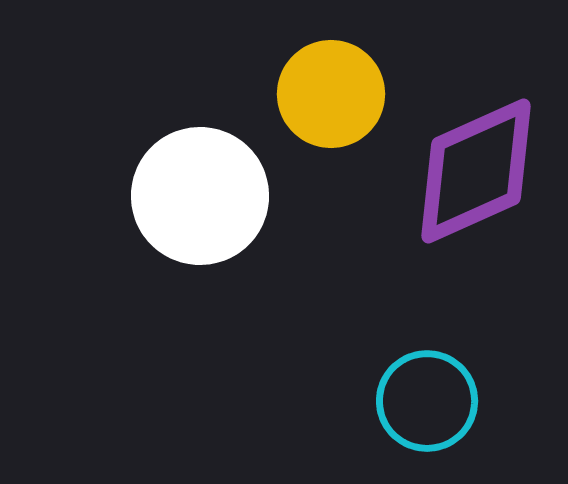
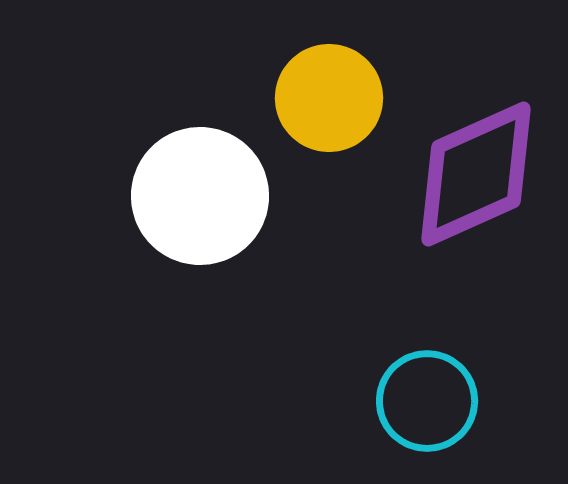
yellow circle: moved 2 px left, 4 px down
purple diamond: moved 3 px down
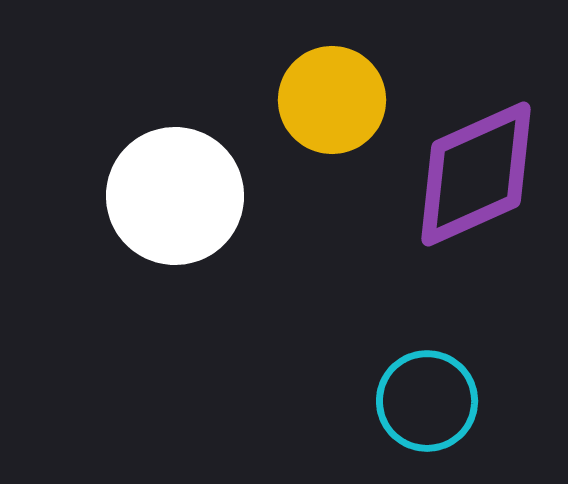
yellow circle: moved 3 px right, 2 px down
white circle: moved 25 px left
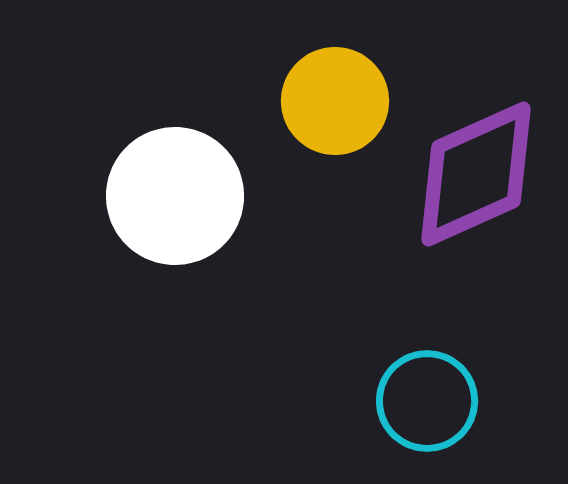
yellow circle: moved 3 px right, 1 px down
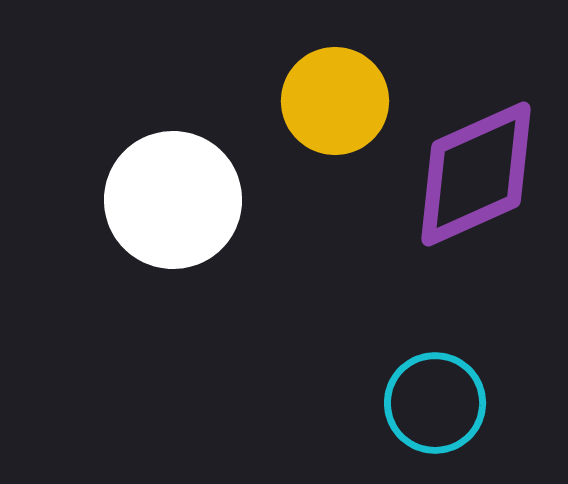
white circle: moved 2 px left, 4 px down
cyan circle: moved 8 px right, 2 px down
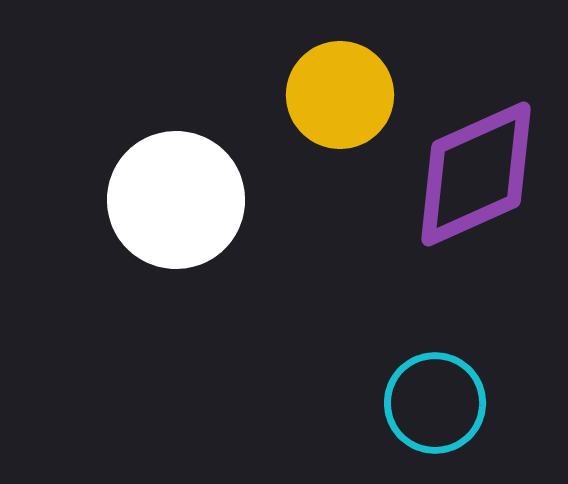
yellow circle: moved 5 px right, 6 px up
white circle: moved 3 px right
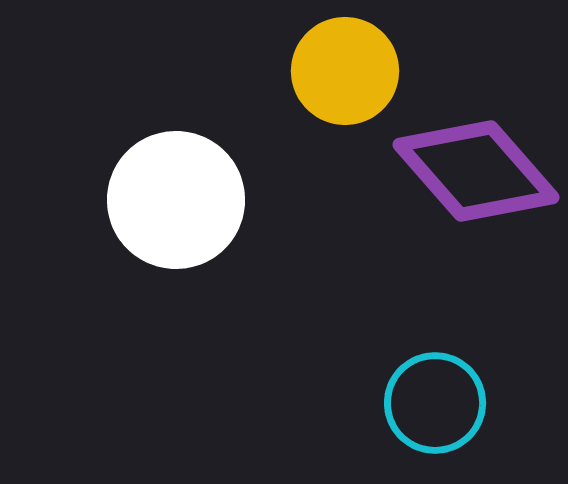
yellow circle: moved 5 px right, 24 px up
purple diamond: moved 3 px up; rotated 73 degrees clockwise
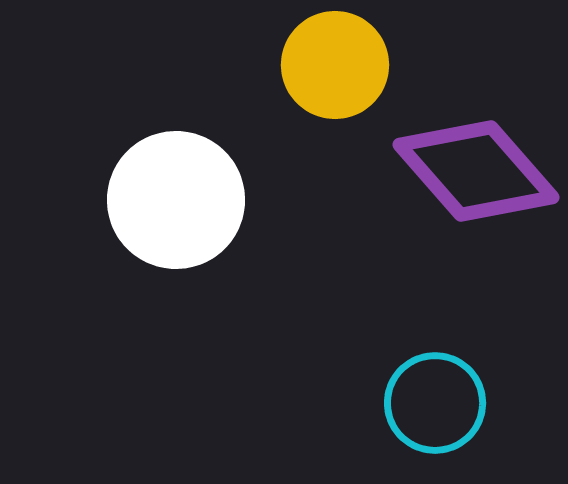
yellow circle: moved 10 px left, 6 px up
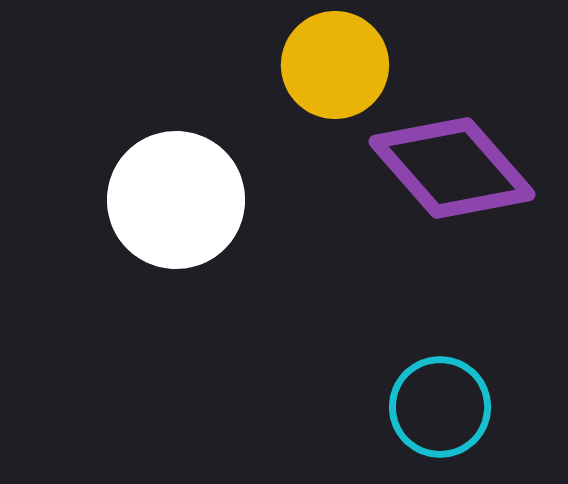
purple diamond: moved 24 px left, 3 px up
cyan circle: moved 5 px right, 4 px down
